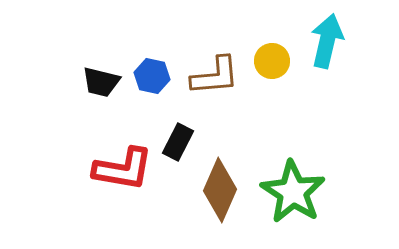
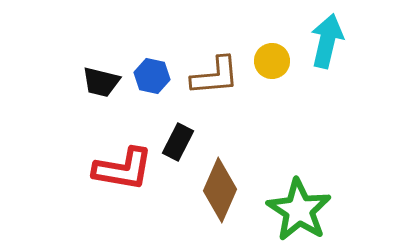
green star: moved 6 px right, 18 px down
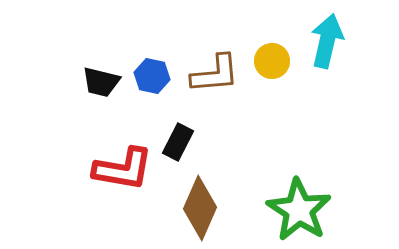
brown L-shape: moved 2 px up
brown diamond: moved 20 px left, 18 px down
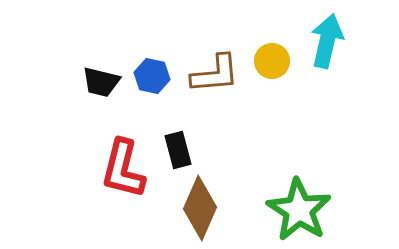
black rectangle: moved 8 px down; rotated 42 degrees counterclockwise
red L-shape: rotated 94 degrees clockwise
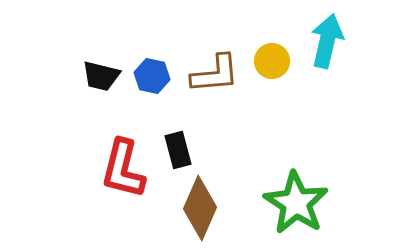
black trapezoid: moved 6 px up
green star: moved 3 px left, 7 px up
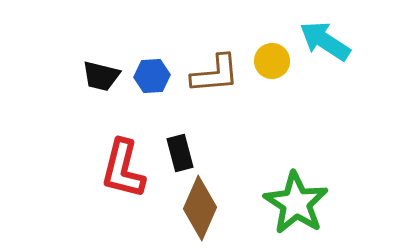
cyan arrow: moved 2 px left; rotated 70 degrees counterclockwise
blue hexagon: rotated 16 degrees counterclockwise
black rectangle: moved 2 px right, 3 px down
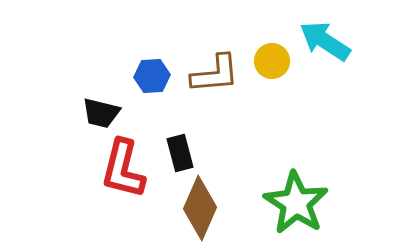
black trapezoid: moved 37 px down
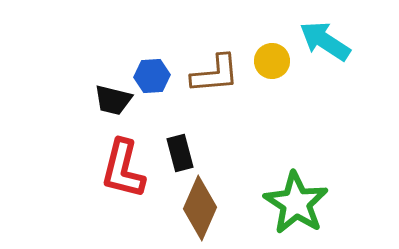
black trapezoid: moved 12 px right, 13 px up
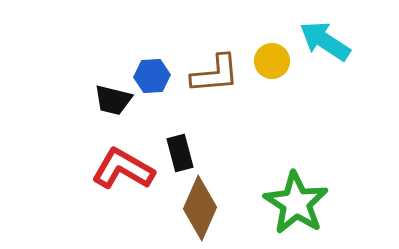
red L-shape: rotated 106 degrees clockwise
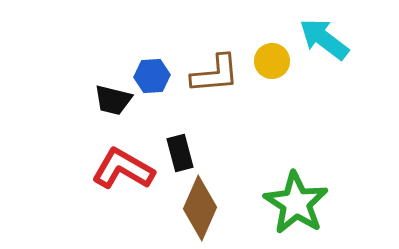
cyan arrow: moved 1 px left, 2 px up; rotated 4 degrees clockwise
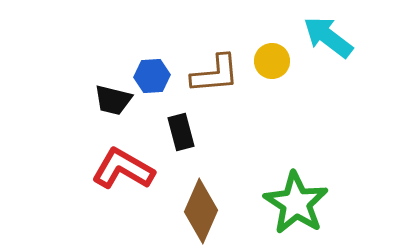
cyan arrow: moved 4 px right, 2 px up
black rectangle: moved 1 px right, 21 px up
brown diamond: moved 1 px right, 3 px down
